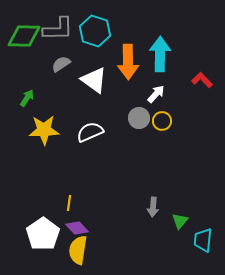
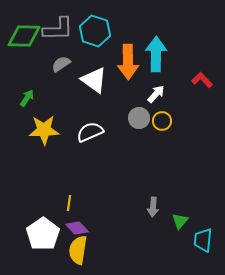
cyan arrow: moved 4 px left
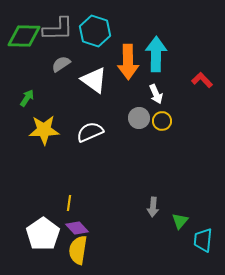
white arrow: rotated 114 degrees clockwise
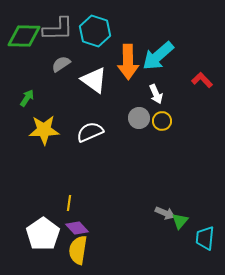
cyan arrow: moved 2 px right, 2 px down; rotated 132 degrees counterclockwise
gray arrow: moved 12 px right, 6 px down; rotated 72 degrees counterclockwise
cyan trapezoid: moved 2 px right, 2 px up
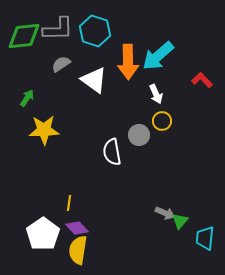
green diamond: rotated 8 degrees counterclockwise
gray circle: moved 17 px down
white semicircle: moved 22 px right, 20 px down; rotated 76 degrees counterclockwise
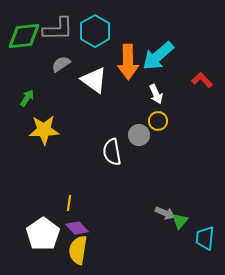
cyan hexagon: rotated 12 degrees clockwise
yellow circle: moved 4 px left
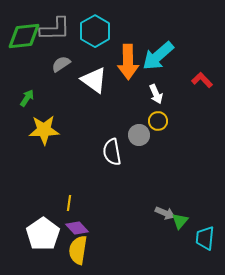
gray L-shape: moved 3 px left
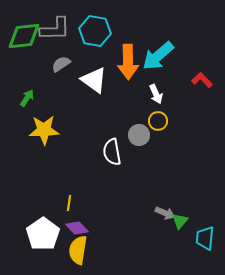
cyan hexagon: rotated 20 degrees counterclockwise
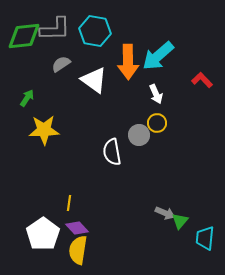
yellow circle: moved 1 px left, 2 px down
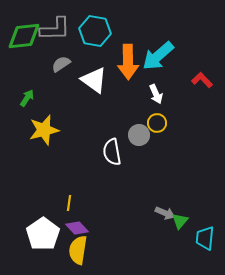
yellow star: rotated 12 degrees counterclockwise
